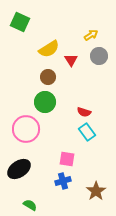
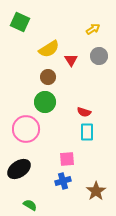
yellow arrow: moved 2 px right, 6 px up
cyan rectangle: rotated 36 degrees clockwise
pink square: rotated 14 degrees counterclockwise
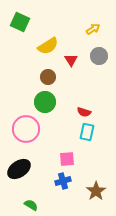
yellow semicircle: moved 1 px left, 3 px up
cyan rectangle: rotated 12 degrees clockwise
green semicircle: moved 1 px right
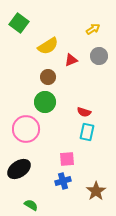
green square: moved 1 px left, 1 px down; rotated 12 degrees clockwise
red triangle: rotated 40 degrees clockwise
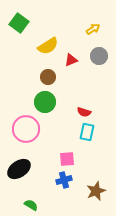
blue cross: moved 1 px right, 1 px up
brown star: rotated 12 degrees clockwise
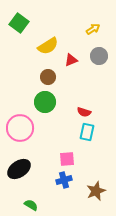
pink circle: moved 6 px left, 1 px up
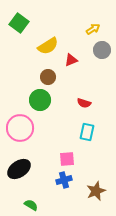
gray circle: moved 3 px right, 6 px up
green circle: moved 5 px left, 2 px up
red semicircle: moved 9 px up
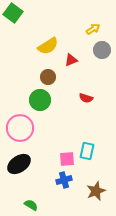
green square: moved 6 px left, 10 px up
red semicircle: moved 2 px right, 5 px up
cyan rectangle: moved 19 px down
black ellipse: moved 5 px up
